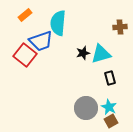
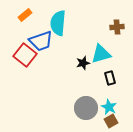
brown cross: moved 3 px left
black star: moved 10 px down
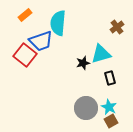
brown cross: rotated 32 degrees counterclockwise
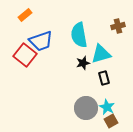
cyan semicircle: moved 21 px right, 12 px down; rotated 15 degrees counterclockwise
brown cross: moved 1 px right, 1 px up; rotated 24 degrees clockwise
black rectangle: moved 6 px left
cyan star: moved 2 px left
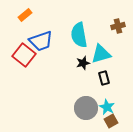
red square: moved 1 px left
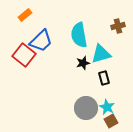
blue trapezoid: rotated 25 degrees counterclockwise
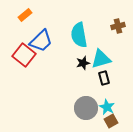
cyan triangle: moved 5 px down
